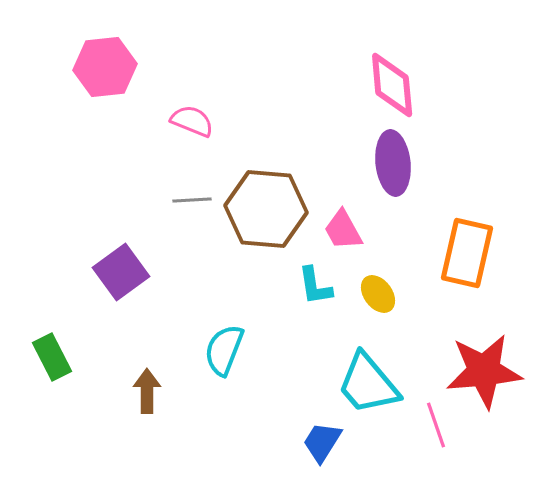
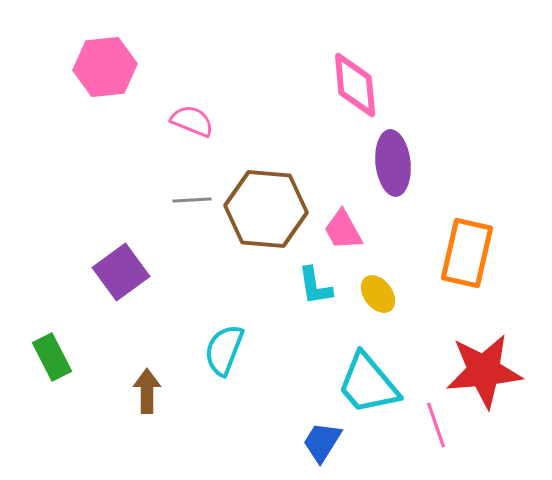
pink diamond: moved 37 px left
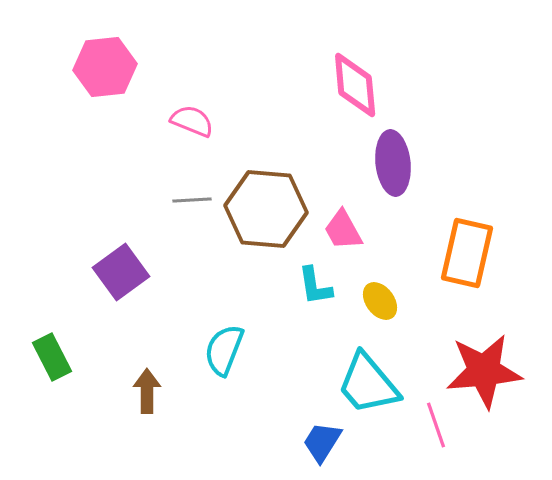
yellow ellipse: moved 2 px right, 7 px down
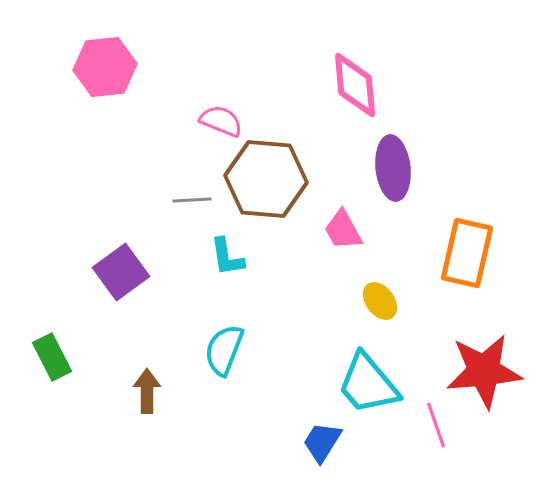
pink semicircle: moved 29 px right
purple ellipse: moved 5 px down
brown hexagon: moved 30 px up
cyan L-shape: moved 88 px left, 29 px up
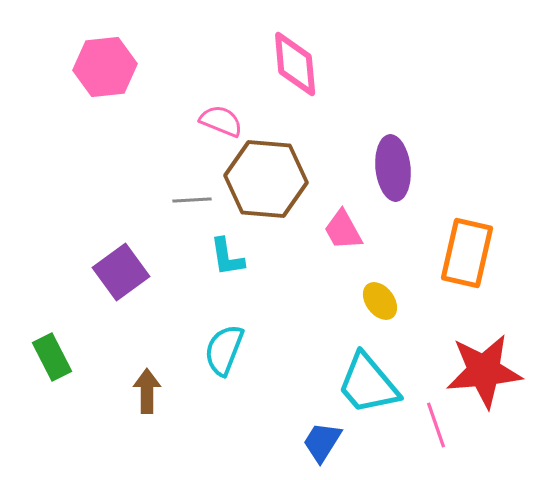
pink diamond: moved 60 px left, 21 px up
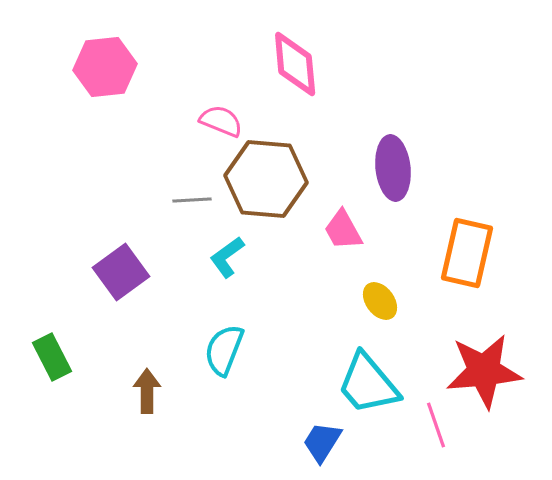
cyan L-shape: rotated 63 degrees clockwise
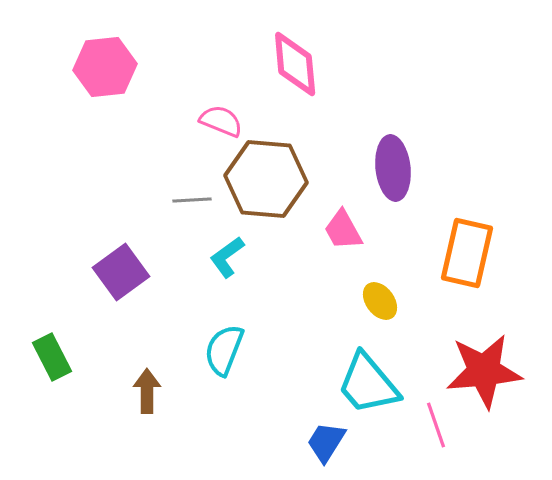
blue trapezoid: moved 4 px right
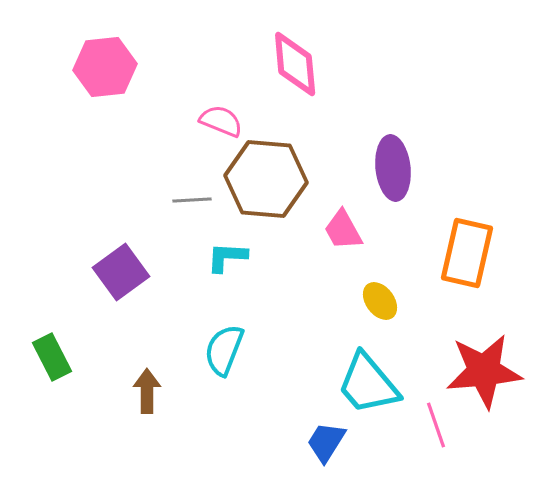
cyan L-shape: rotated 39 degrees clockwise
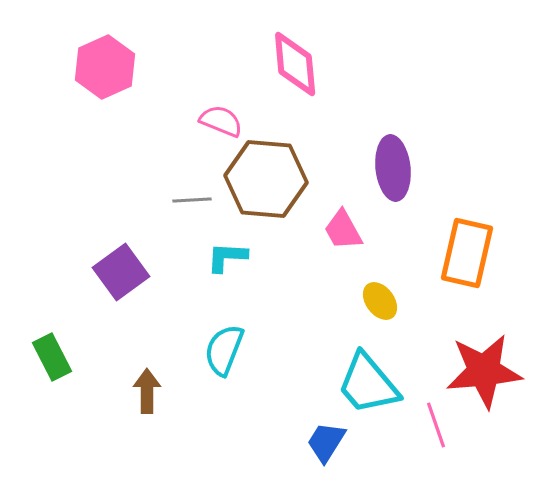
pink hexagon: rotated 18 degrees counterclockwise
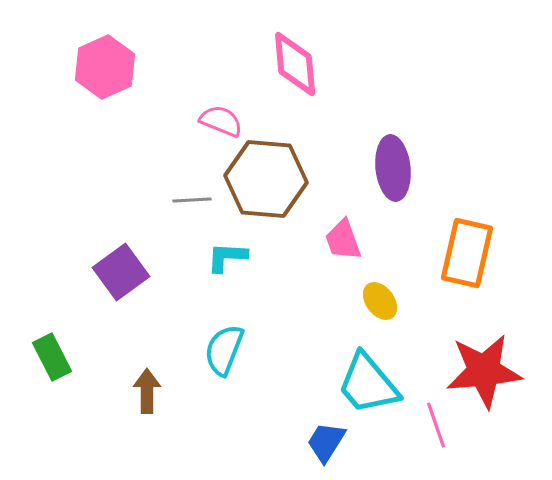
pink trapezoid: moved 10 px down; rotated 9 degrees clockwise
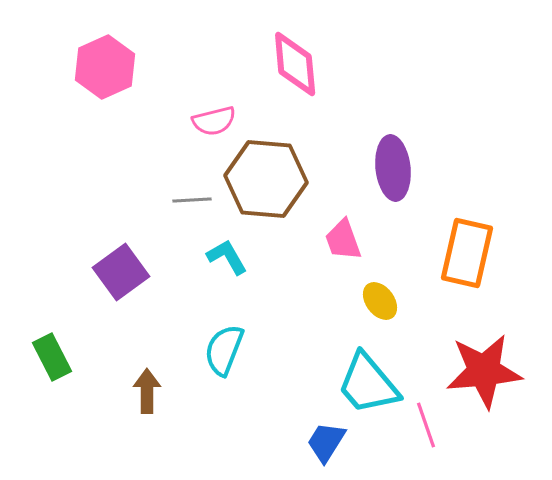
pink semicircle: moved 7 px left; rotated 144 degrees clockwise
cyan L-shape: rotated 57 degrees clockwise
pink line: moved 10 px left
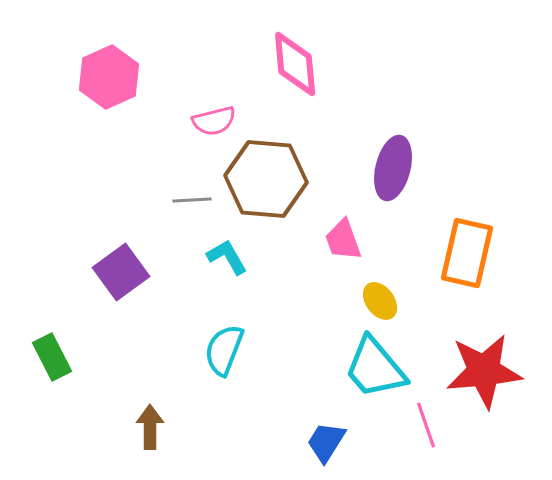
pink hexagon: moved 4 px right, 10 px down
purple ellipse: rotated 20 degrees clockwise
cyan trapezoid: moved 7 px right, 16 px up
brown arrow: moved 3 px right, 36 px down
